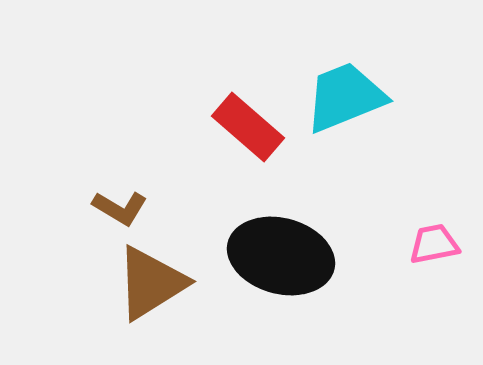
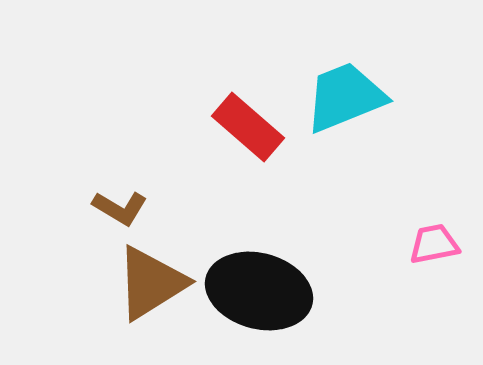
black ellipse: moved 22 px left, 35 px down
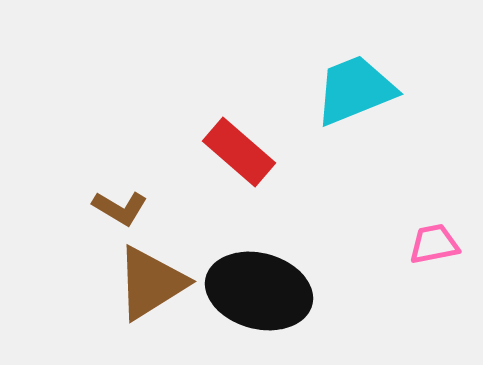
cyan trapezoid: moved 10 px right, 7 px up
red rectangle: moved 9 px left, 25 px down
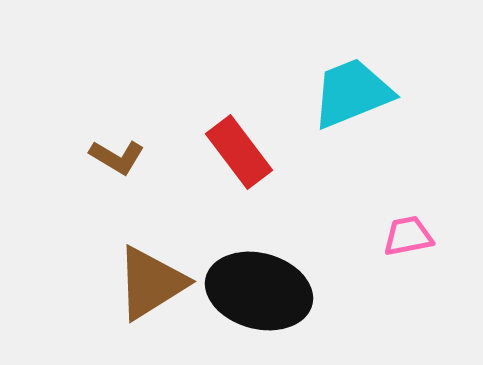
cyan trapezoid: moved 3 px left, 3 px down
red rectangle: rotated 12 degrees clockwise
brown L-shape: moved 3 px left, 51 px up
pink trapezoid: moved 26 px left, 8 px up
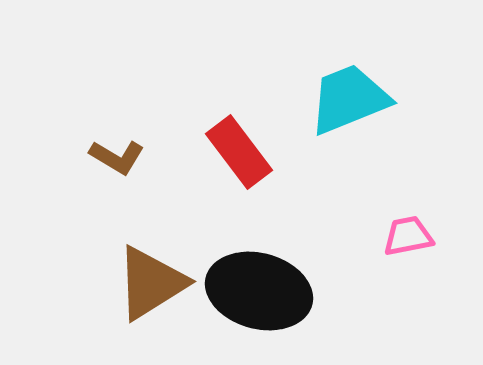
cyan trapezoid: moved 3 px left, 6 px down
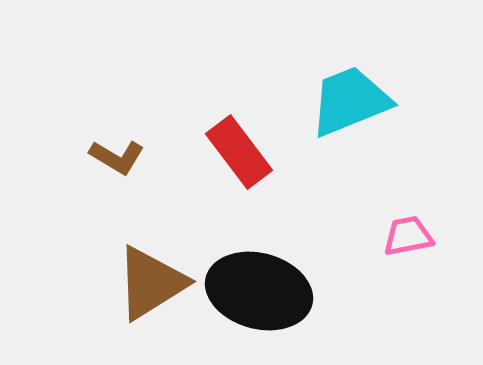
cyan trapezoid: moved 1 px right, 2 px down
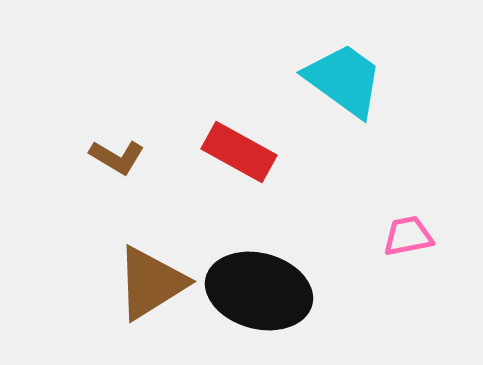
cyan trapezoid: moved 6 px left, 21 px up; rotated 58 degrees clockwise
red rectangle: rotated 24 degrees counterclockwise
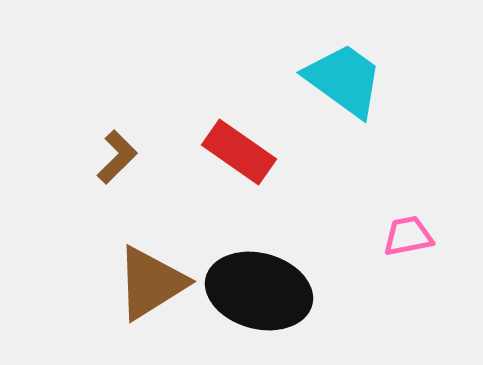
red rectangle: rotated 6 degrees clockwise
brown L-shape: rotated 76 degrees counterclockwise
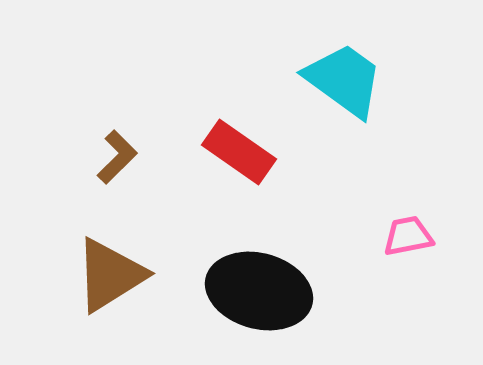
brown triangle: moved 41 px left, 8 px up
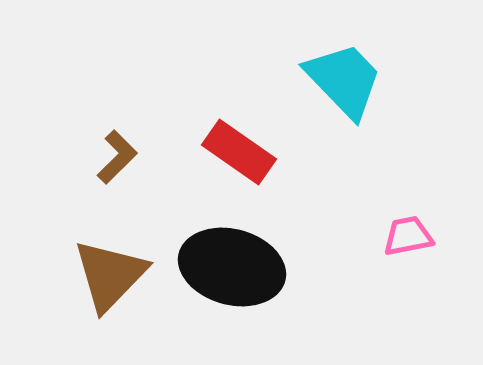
cyan trapezoid: rotated 10 degrees clockwise
brown triangle: rotated 14 degrees counterclockwise
black ellipse: moved 27 px left, 24 px up
